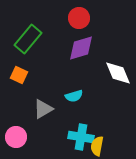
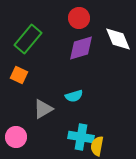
white diamond: moved 34 px up
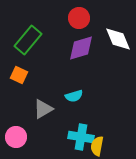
green rectangle: moved 1 px down
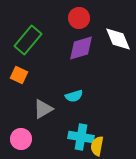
pink circle: moved 5 px right, 2 px down
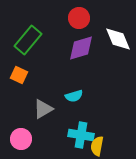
cyan cross: moved 2 px up
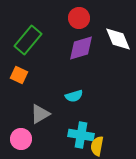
gray triangle: moved 3 px left, 5 px down
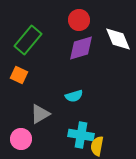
red circle: moved 2 px down
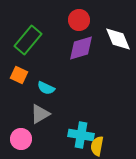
cyan semicircle: moved 28 px left, 8 px up; rotated 42 degrees clockwise
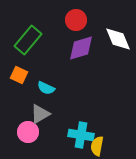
red circle: moved 3 px left
pink circle: moved 7 px right, 7 px up
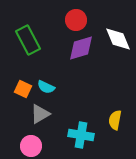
green rectangle: rotated 68 degrees counterclockwise
orange square: moved 4 px right, 14 px down
cyan semicircle: moved 1 px up
pink circle: moved 3 px right, 14 px down
yellow semicircle: moved 18 px right, 26 px up
